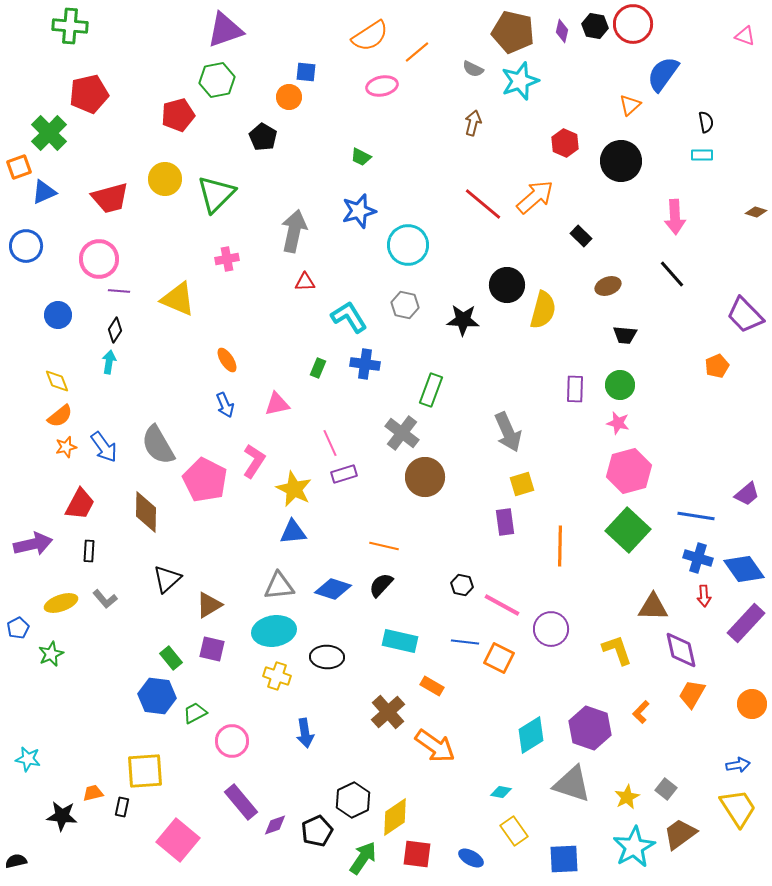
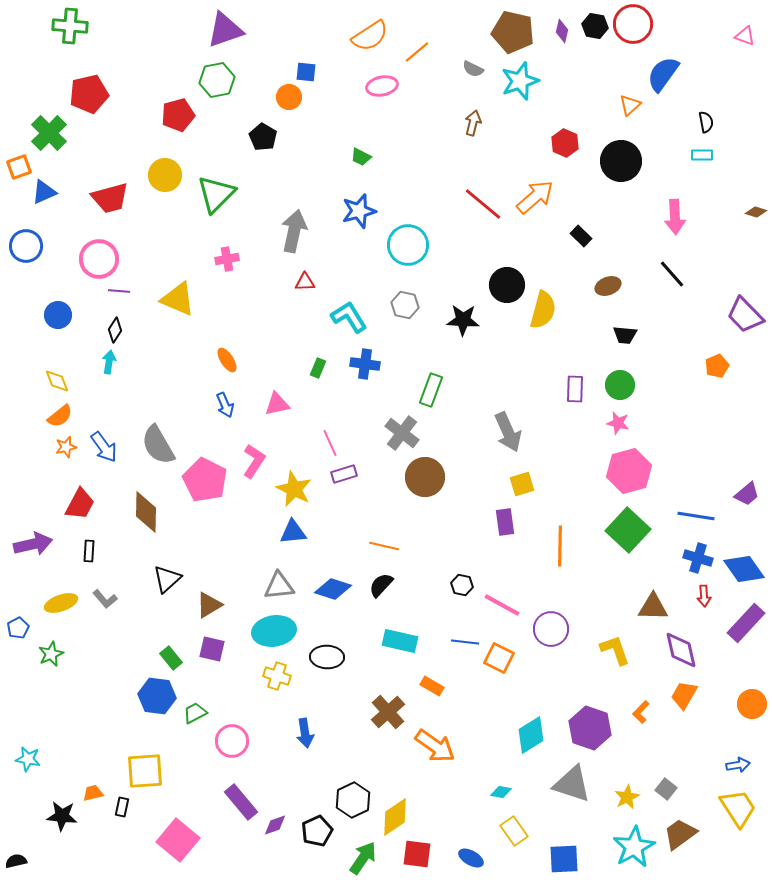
yellow circle at (165, 179): moved 4 px up
yellow L-shape at (617, 650): moved 2 px left
orange trapezoid at (692, 694): moved 8 px left, 1 px down
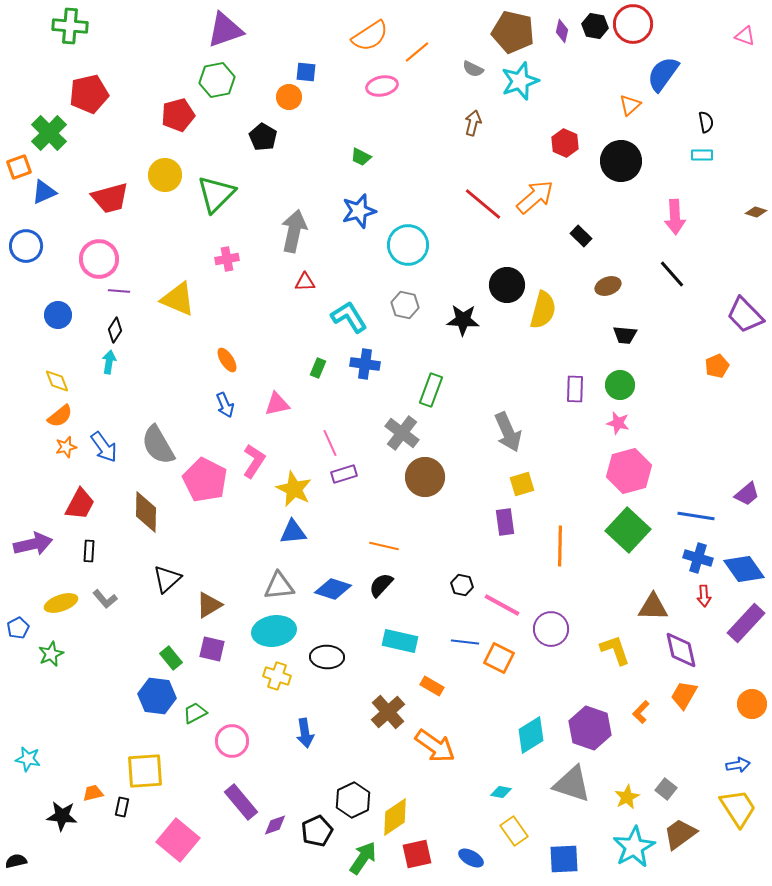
red square at (417, 854): rotated 20 degrees counterclockwise
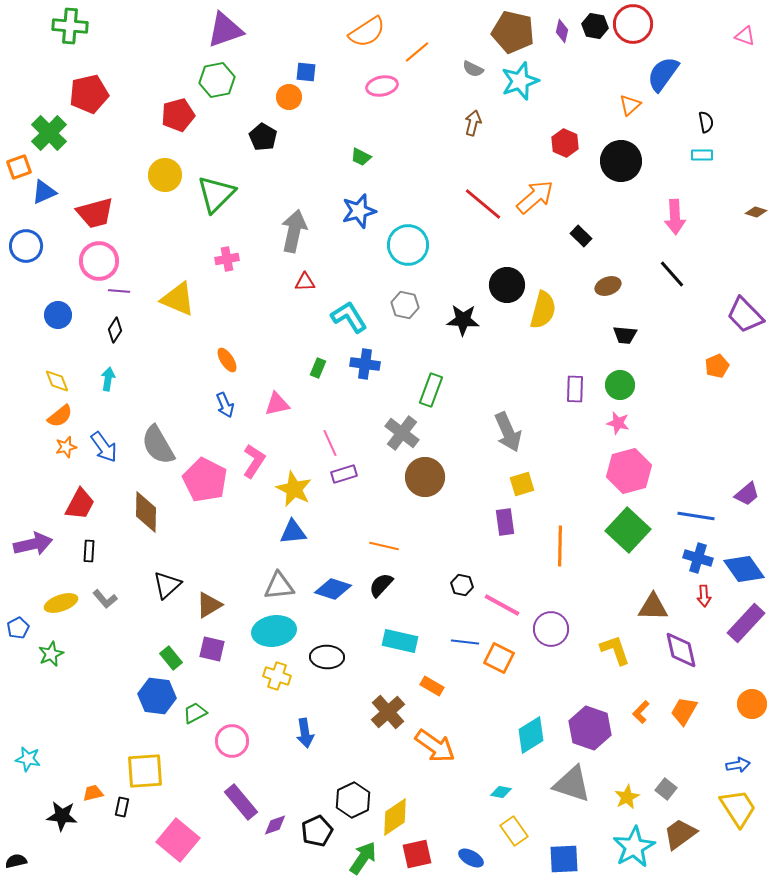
orange semicircle at (370, 36): moved 3 px left, 4 px up
red trapezoid at (110, 198): moved 15 px left, 15 px down
pink circle at (99, 259): moved 2 px down
cyan arrow at (109, 362): moved 1 px left, 17 px down
black triangle at (167, 579): moved 6 px down
orange trapezoid at (684, 695): moved 16 px down
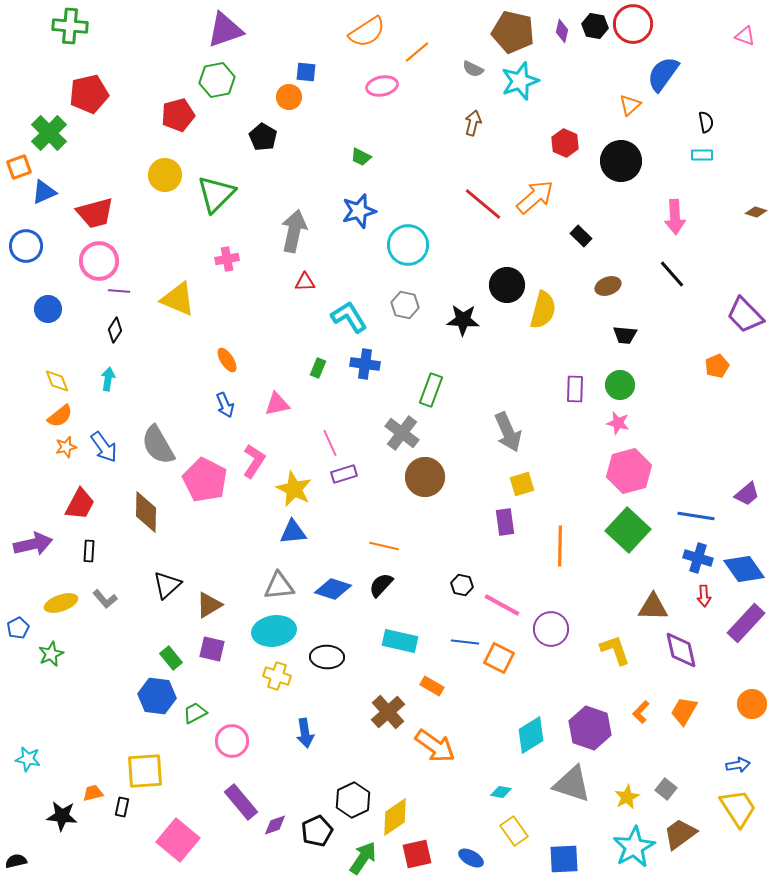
blue circle at (58, 315): moved 10 px left, 6 px up
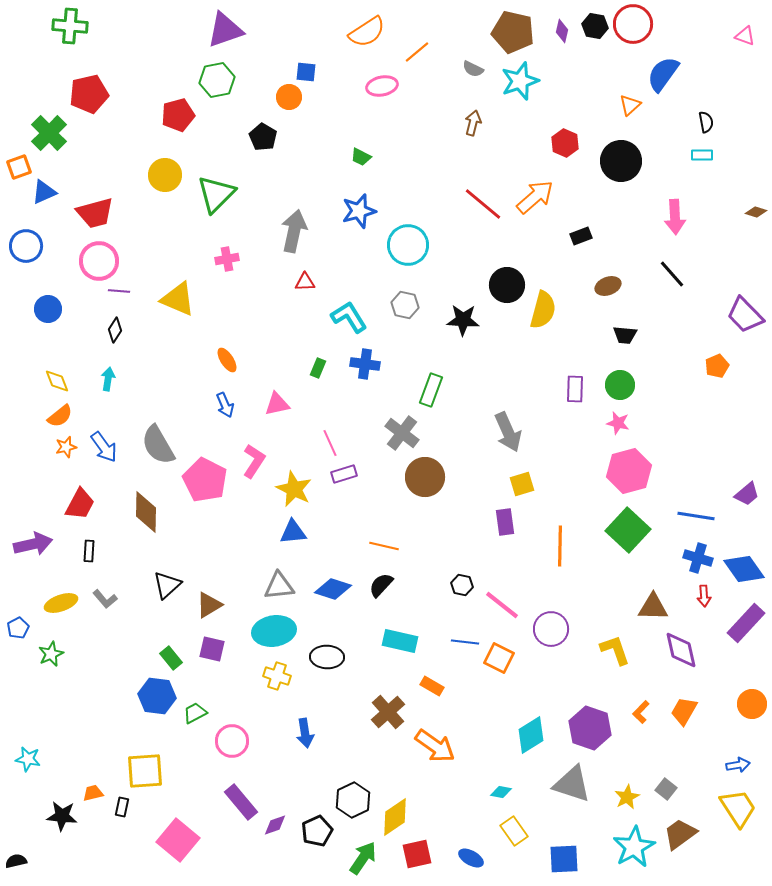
black rectangle at (581, 236): rotated 65 degrees counterclockwise
pink line at (502, 605): rotated 9 degrees clockwise
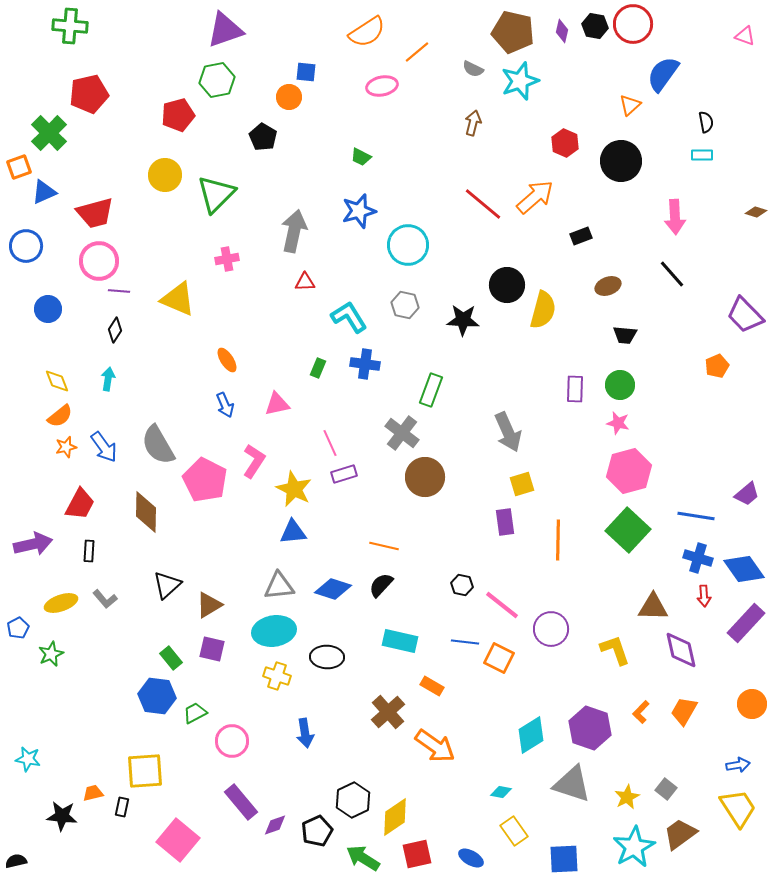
orange line at (560, 546): moved 2 px left, 6 px up
green arrow at (363, 858): rotated 92 degrees counterclockwise
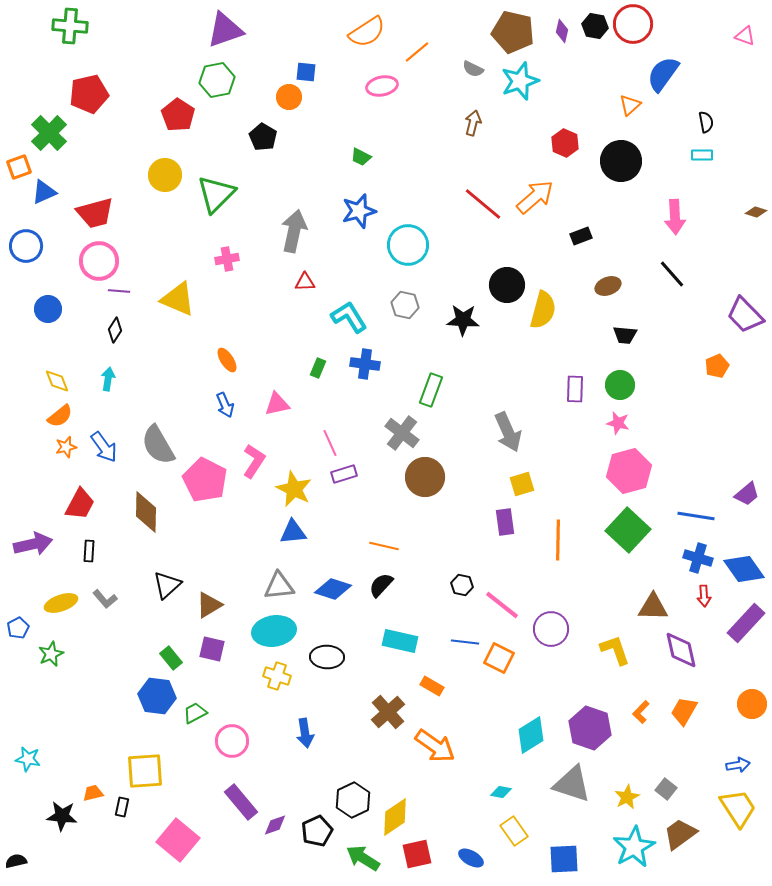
red pentagon at (178, 115): rotated 24 degrees counterclockwise
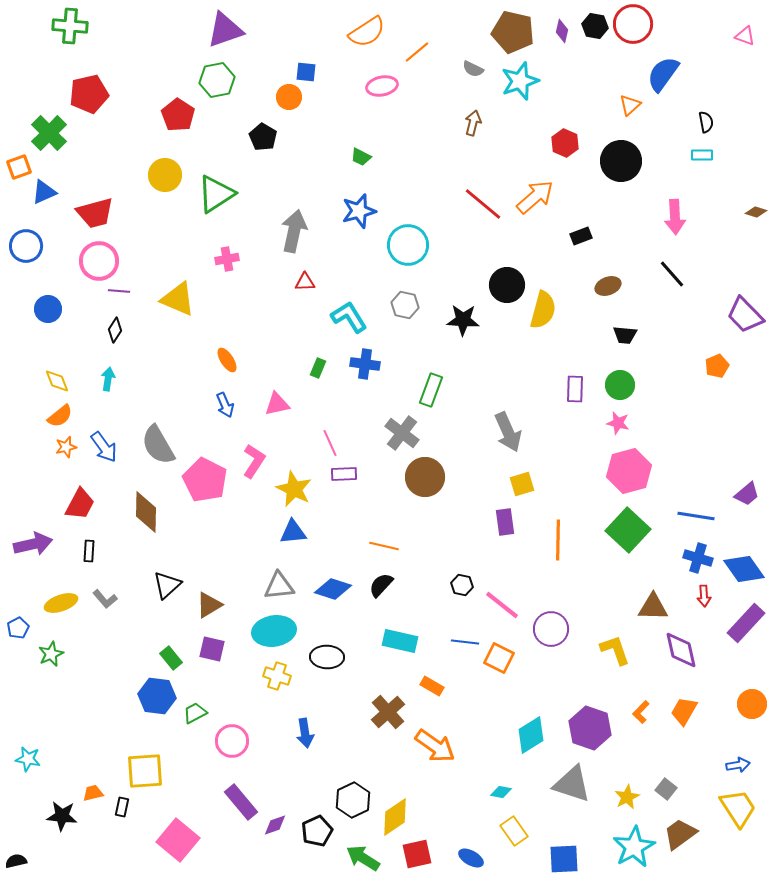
green triangle at (216, 194): rotated 12 degrees clockwise
purple rectangle at (344, 474): rotated 15 degrees clockwise
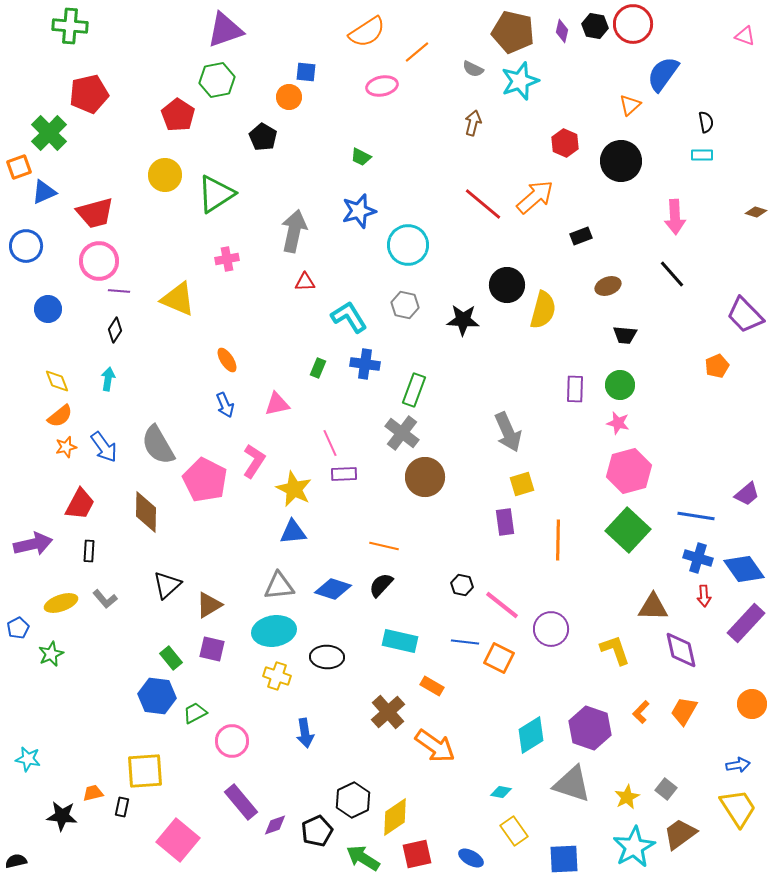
green rectangle at (431, 390): moved 17 px left
